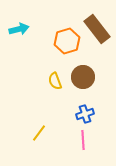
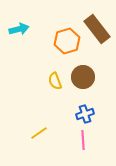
yellow line: rotated 18 degrees clockwise
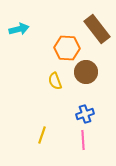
orange hexagon: moved 7 px down; rotated 20 degrees clockwise
brown circle: moved 3 px right, 5 px up
yellow line: moved 3 px right, 2 px down; rotated 36 degrees counterclockwise
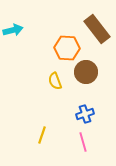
cyan arrow: moved 6 px left, 1 px down
pink line: moved 2 px down; rotated 12 degrees counterclockwise
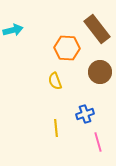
brown circle: moved 14 px right
yellow line: moved 14 px right, 7 px up; rotated 24 degrees counterclockwise
pink line: moved 15 px right
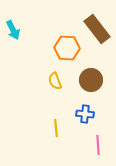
cyan arrow: rotated 78 degrees clockwise
brown circle: moved 9 px left, 8 px down
blue cross: rotated 24 degrees clockwise
pink line: moved 3 px down; rotated 12 degrees clockwise
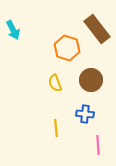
orange hexagon: rotated 15 degrees clockwise
yellow semicircle: moved 2 px down
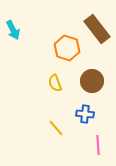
brown circle: moved 1 px right, 1 px down
yellow line: rotated 36 degrees counterclockwise
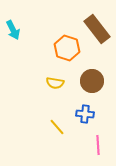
yellow semicircle: rotated 60 degrees counterclockwise
yellow line: moved 1 px right, 1 px up
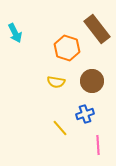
cyan arrow: moved 2 px right, 3 px down
yellow semicircle: moved 1 px right, 1 px up
blue cross: rotated 24 degrees counterclockwise
yellow line: moved 3 px right, 1 px down
